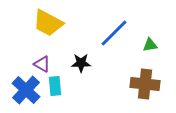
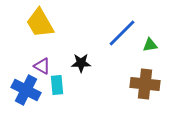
yellow trapezoid: moved 8 px left; rotated 32 degrees clockwise
blue line: moved 8 px right
purple triangle: moved 2 px down
cyan rectangle: moved 2 px right, 1 px up
blue cross: rotated 16 degrees counterclockwise
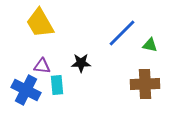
green triangle: rotated 21 degrees clockwise
purple triangle: rotated 24 degrees counterclockwise
brown cross: rotated 8 degrees counterclockwise
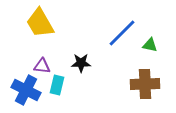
cyan rectangle: rotated 18 degrees clockwise
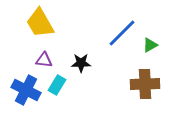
green triangle: rotated 42 degrees counterclockwise
purple triangle: moved 2 px right, 6 px up
cyan rectangle: rotated 18 degrees clockwise
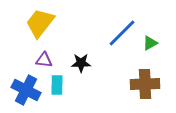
yellow trapezoid: rotated 68 degrees clockwise
green triangle: moved 2 px up
cyan rectangle: rotated 30 degrees counterclockwise
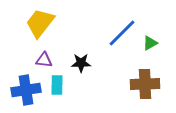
blue cross: rotated 36 degrees counterclockwise
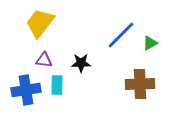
blue line: moved 1 px left, 2 px down
brown cross: moved 5 px left
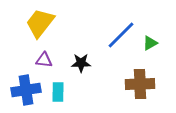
cyan rectangle: moved 1 px right, 7 px down
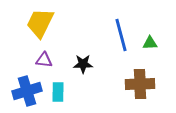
yellow trapezoid: rotated 12 degrees counterclockwise
blue line: rotated 60 degrees counterclockwise
green triangle: rotated 28 degrees clockwise
black star: moved 2 px right, 1 px down
blue cross: moved 1 px right, 1 px down; rotated 8 degrees counterclockwise
